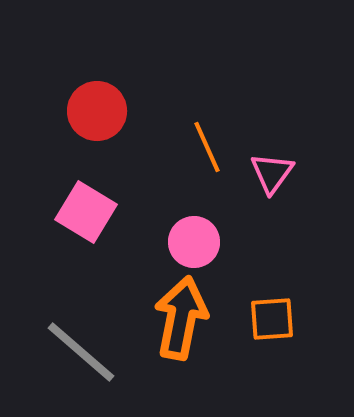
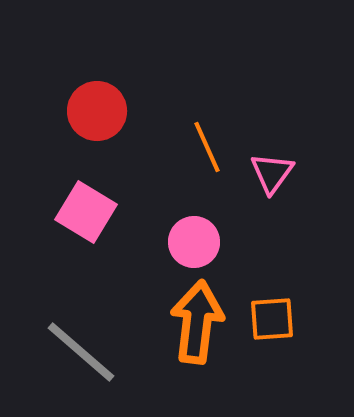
orange arrow: moved 16 px right, 4 px down; rotated 4 degrees counterclockwise
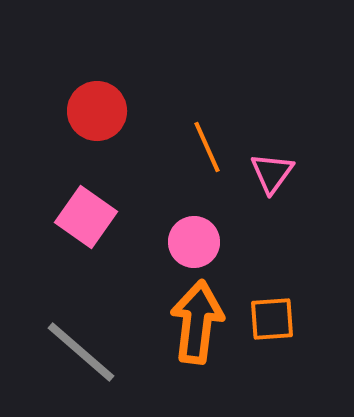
pink square: moved 5 px down; rotated 4 degrees clockwise
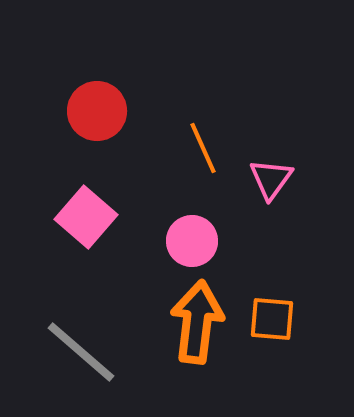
orange line: moved 4 px left, 1 px down
pink triangle: moved 1 px left, 6 px down
pink square: rotated 6 degrees clockwise
pink circle: moved 2 px left, 1 px up
orange square: rotated 9 degrees clockwise
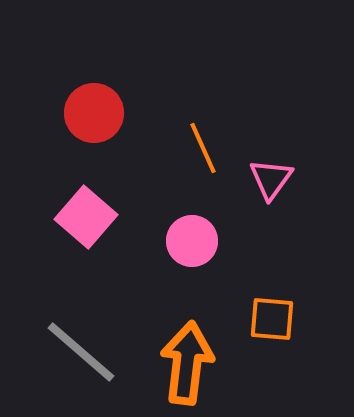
red circle: moved 3 px left, 2 px down
orange arrow: moved 10 px left, 41 px down
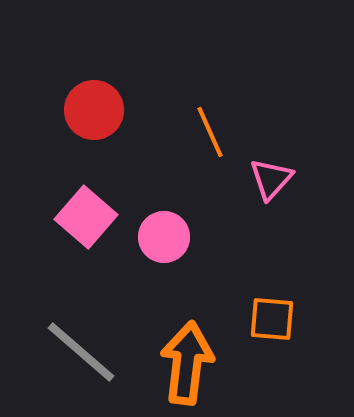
red circle: moved 3 px up
orange line: moved 7 px right, 16 px up
pink triangle: rotated 6 degrees clockwise
pink circle: moved 28 px left, 4 px up
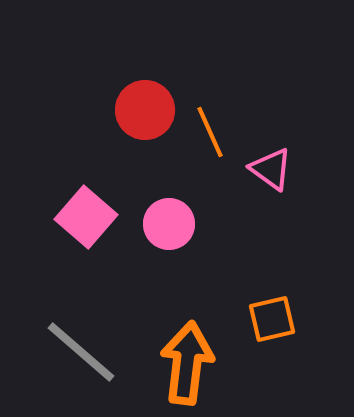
red circle: moved 51 px right
pink triangle: moved 10 px up; rotated 36 degrees counterclockwise
pink circle: moved 5 px right, 13 px up
orange square: rotated 18 degrees counterclockwise
